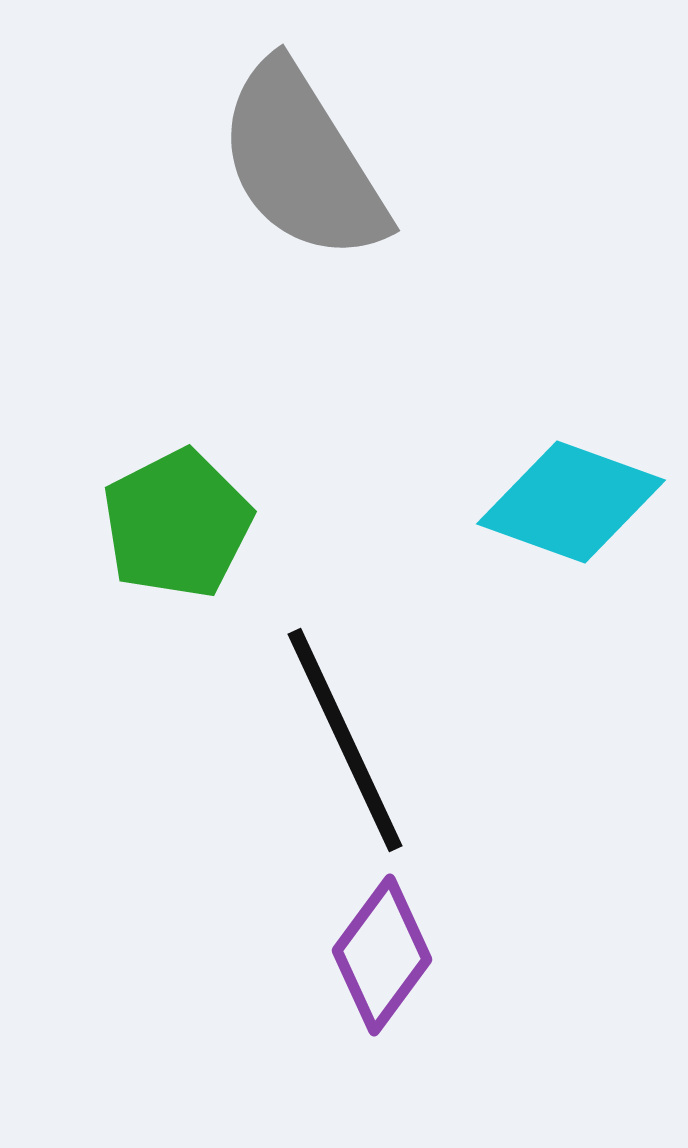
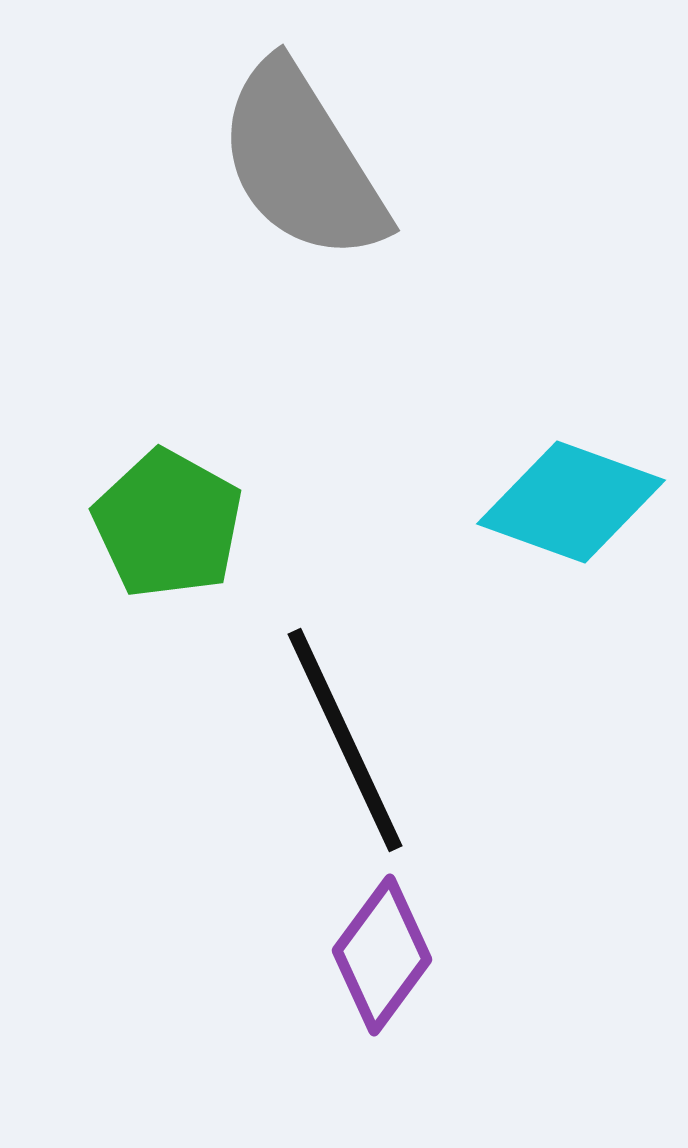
green pentagon: moved 9 px left; rotated 16 degrees counterclockwise
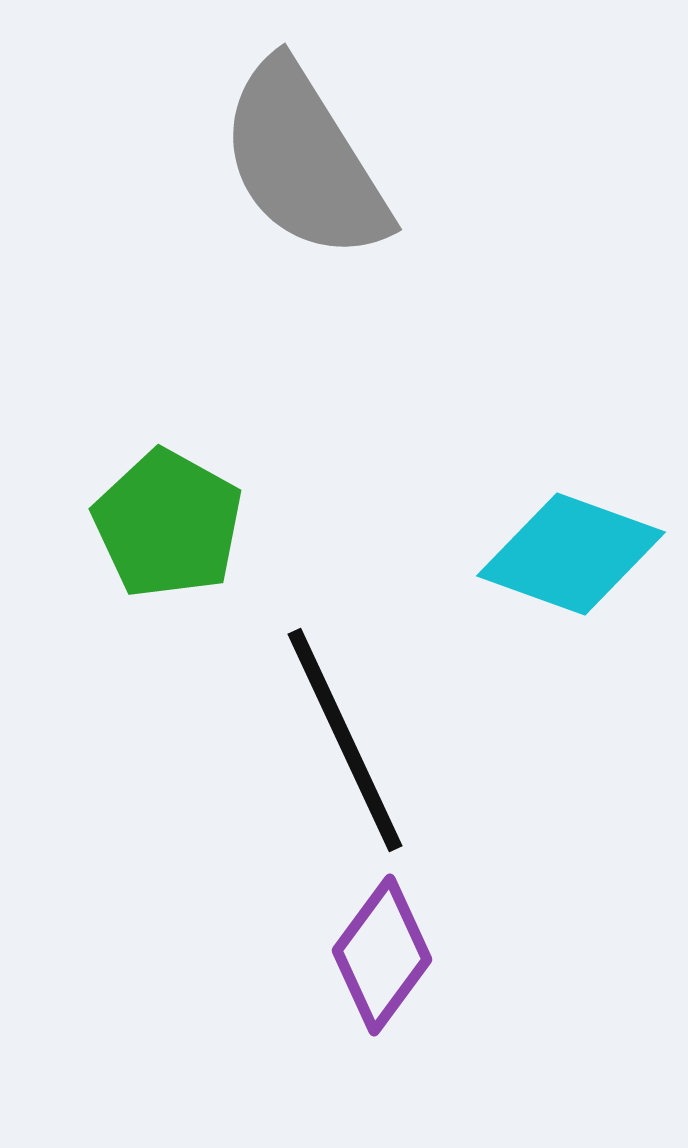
gray semicircle: moved 2 px right, 1 px up
cyan diamond: moved 52 px down
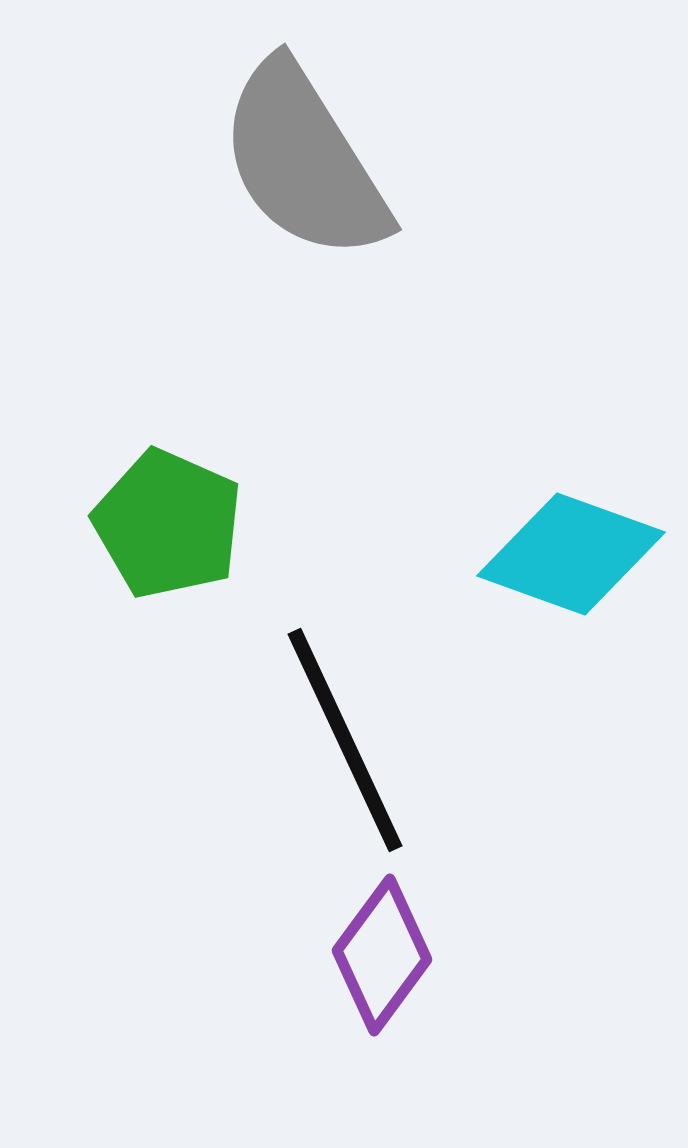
green pentagon: rotated 5 degrees counterclockwise
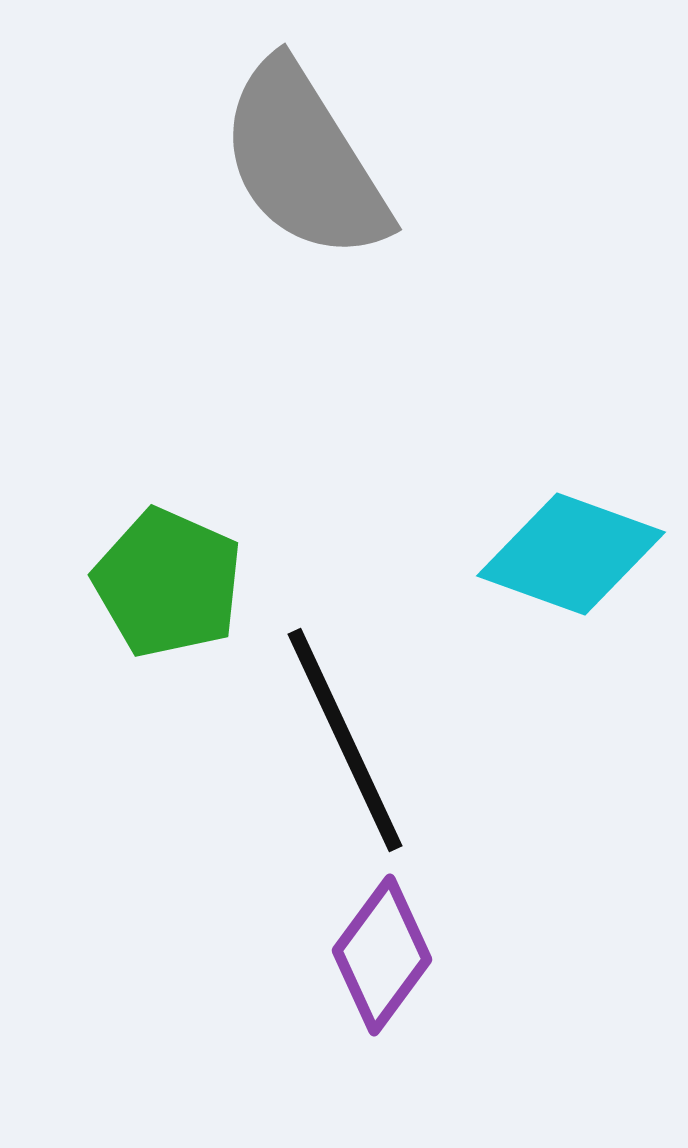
green pentagon: moved 59 px down
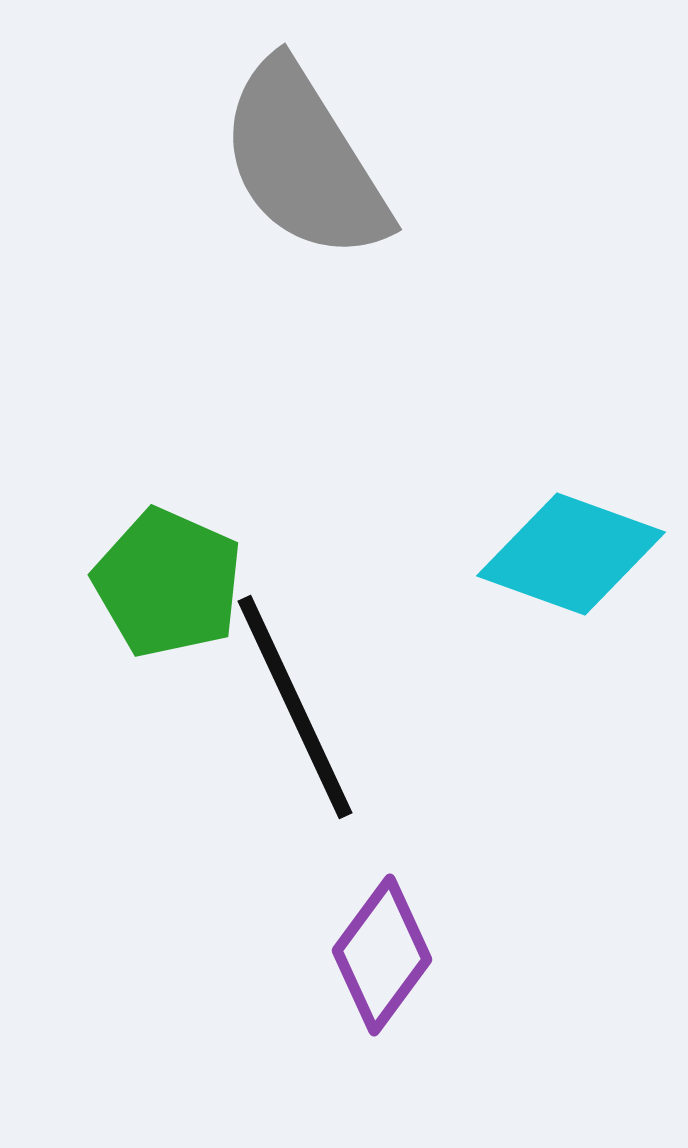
black line: moved 50 px left, 33 px up
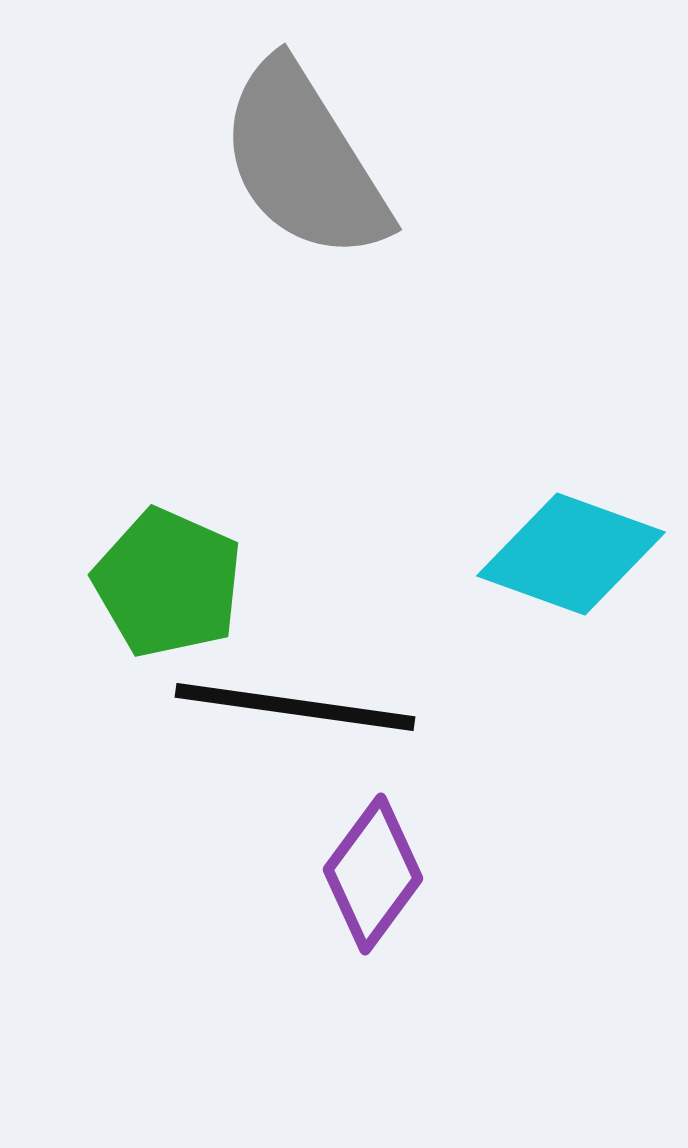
black line: rotated 57 degrees counterclockwise
purple diamond: moved 9 px left, 81 px up
